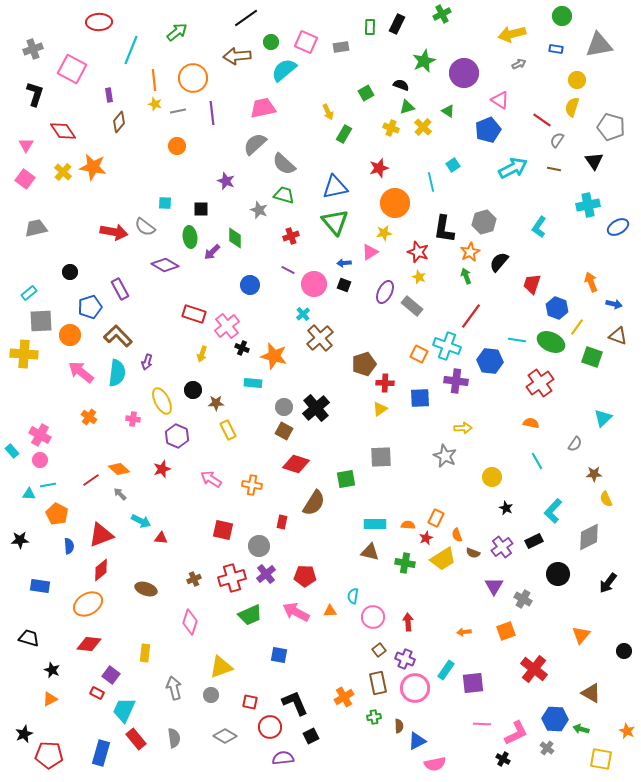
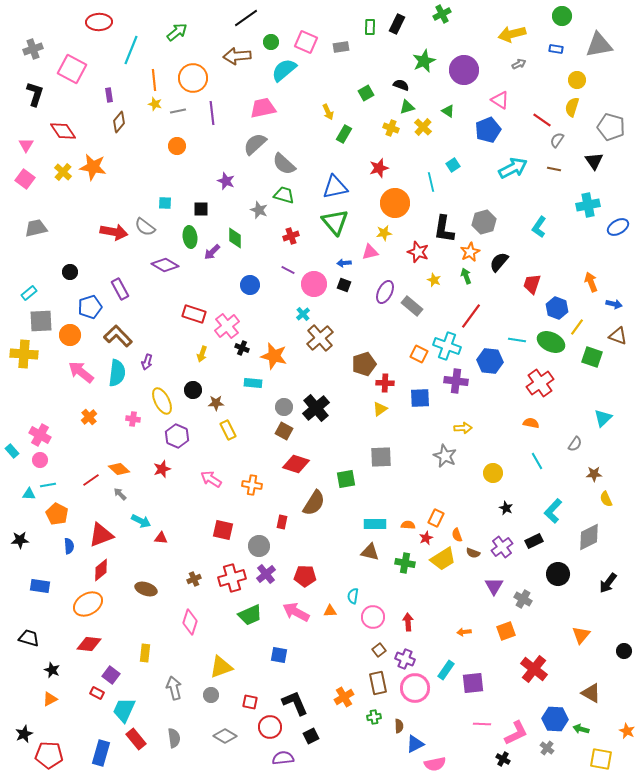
purple circle at (464, 73): moved 3 px up
pink triangle at (370, 252): rotated 18 degrees clockwise
yellow star at (419, 277): moved 15 px right, 3 px down
orange cross at (89, 417): rotated 14 degrees clockwise
yellow circle at (492, 477): moved 1 px right, 4 px up
blue triangle at (417, 741): moved 2 px left, 3 px down
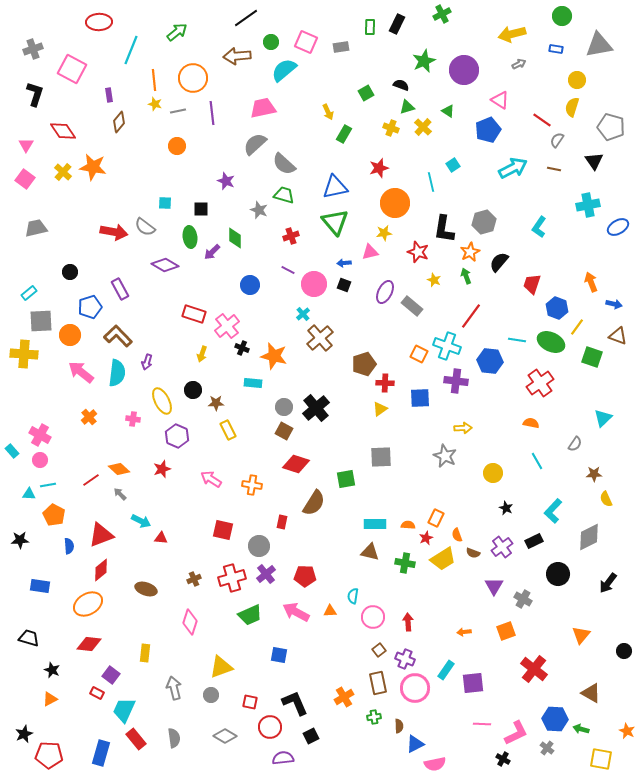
orange pentagon at (57, 514): moved 3 px left, 1 px down
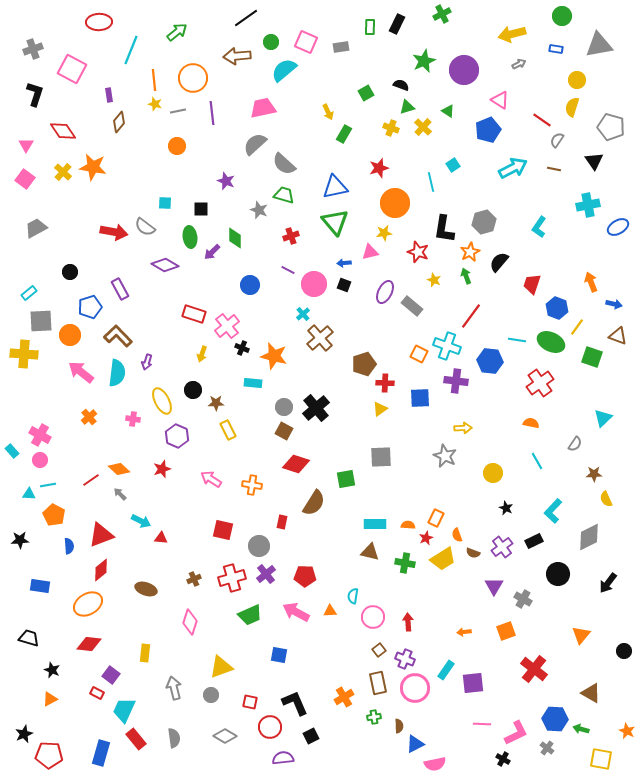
gray trapezoid at (36, 228): rotated 15 degrees counterclockwise
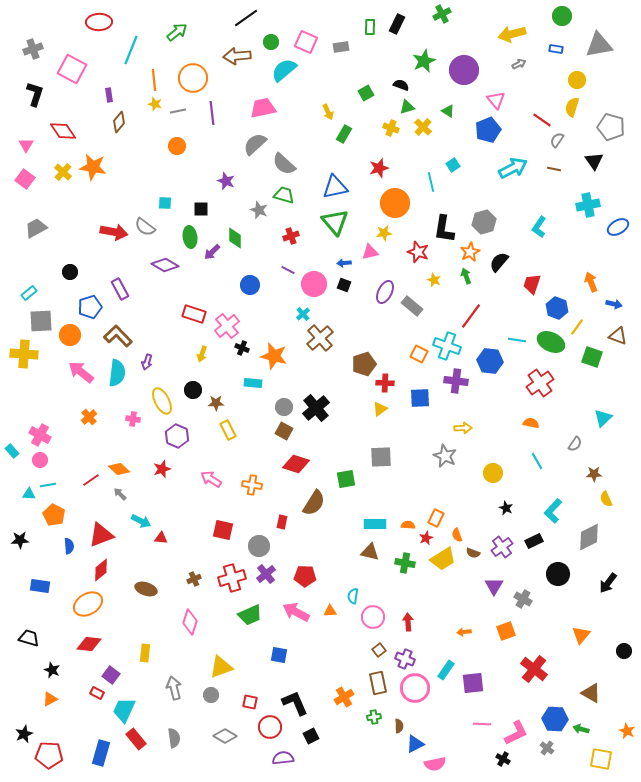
pink triangle at (500, 100): moved 4 px left; rotated 18 degrees clockwise
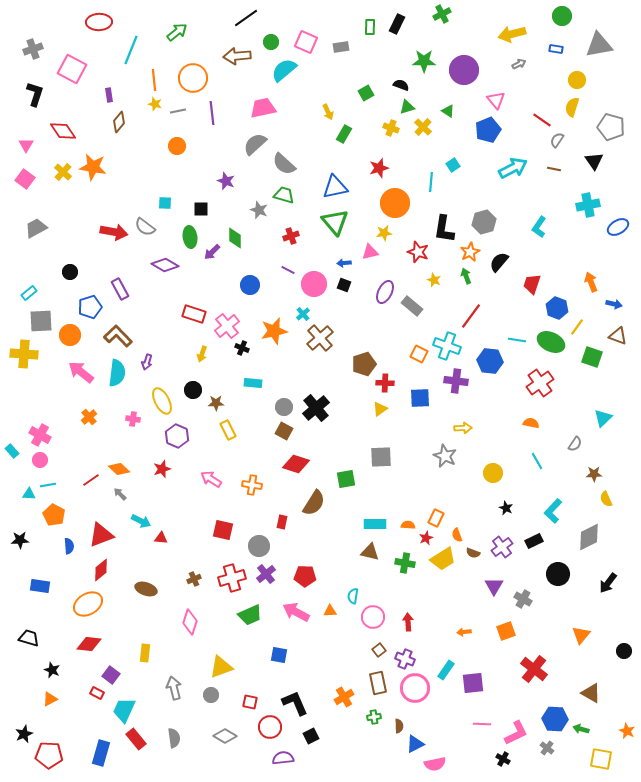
green star at (424, 61): rotated 25 degrees clockwise
cyan line at (431, 182): rotated 18 degrees clockwise
orange star at (274, 356): moved 25 px up; rotated 28 degrees counterclockwise
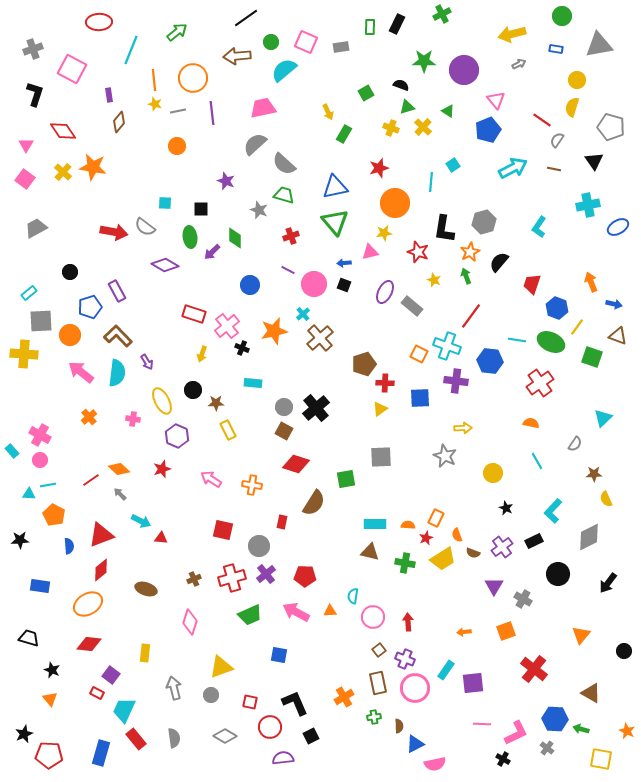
purple rectangle at (120, 289): moved 3 px left, 2 px down
purple arrow at (147, 362): rotated 49 degrees counterclockwise
orange triangle at (50, 699): rotated 42 degrees counterclockwise
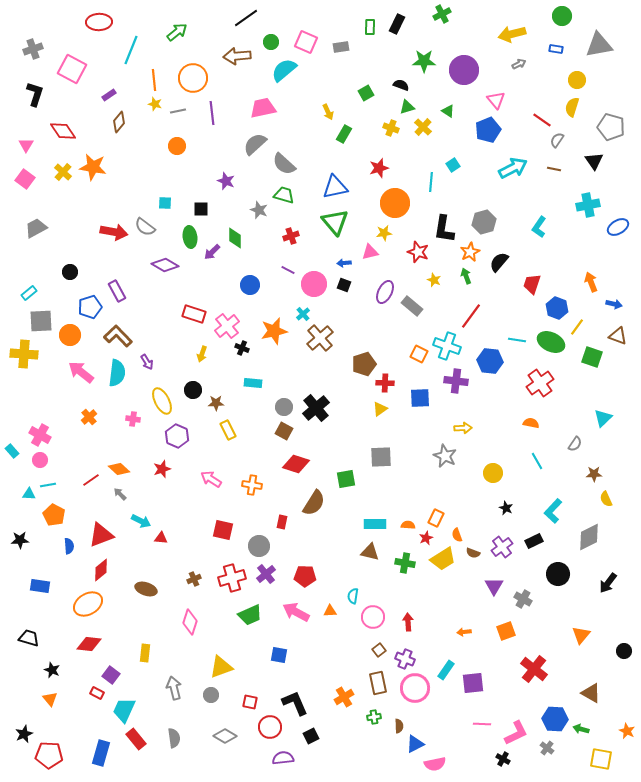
purple rectangle at (109, 95): rotated 64 degrees clockwise
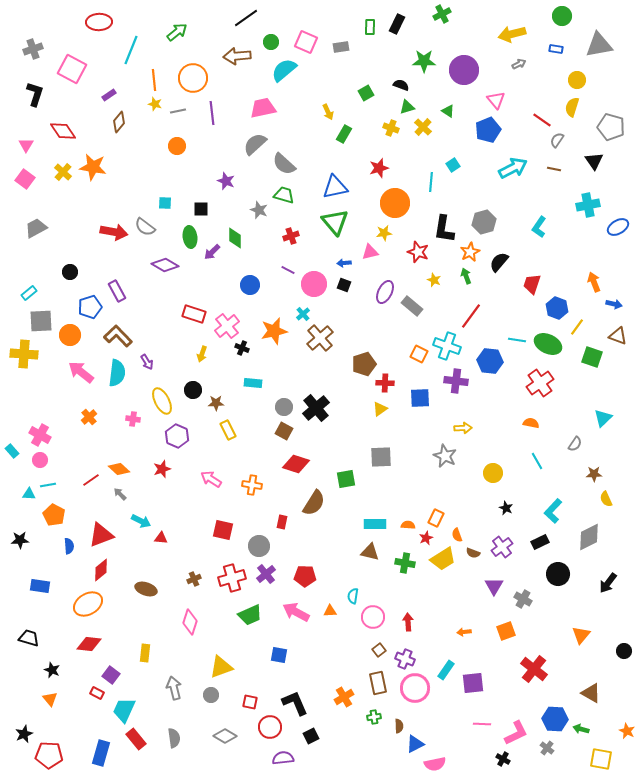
orange arrow at (591, 282): moved 3 px right
green ellipse at (551, 342): moved 3 px left, 2 px down
black rectangle at (534, 541): moved 6 px right, 1 px down
